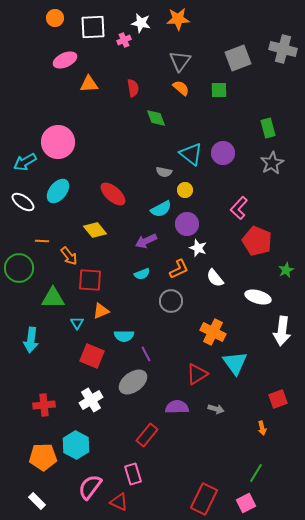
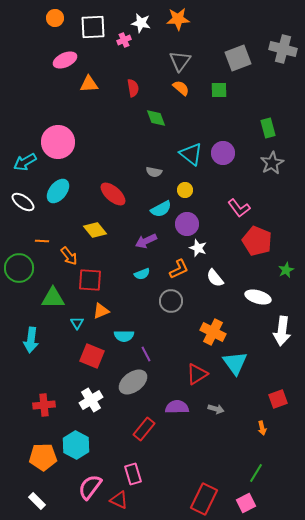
gray semicircle at (164, 172): moved 10 px left
pink L-shape at (239, 208): rotated 80 degrees counterclockwise
red rectangle at (147, 435): moved 3 px left, 6 px up
red triangle at (119, 502): moved 2 px up
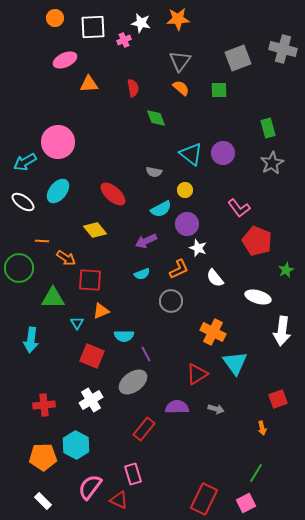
orange arrow at (69, 256): moved 3 px left, 2 px down; rotated 18 degrees counterclockwise
white rectangle at (37, 501): moved 6 px right
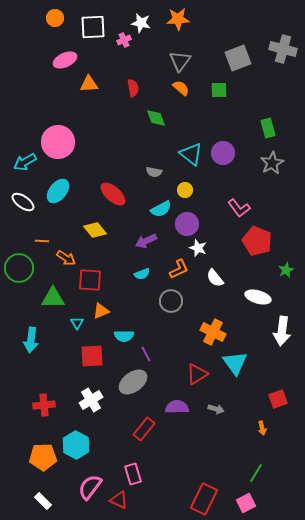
red square at (92, 356): rotated 25 degrees counterclockwise
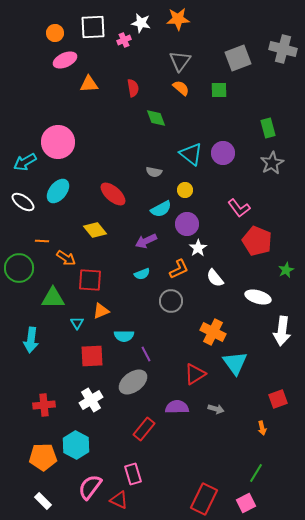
orange circle at (55, 18): moved 15 px down
white star at (198, 248): rotated 18 degrees clockwise
red triangle at (197, 374): moved 2 px left
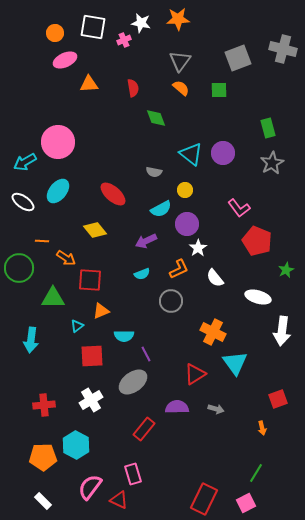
white square at (93, 27): rotated 12 degrees clockwise
cyan triangle at (77, 323): moved 3 px down; rotated 24 degrees clockwise
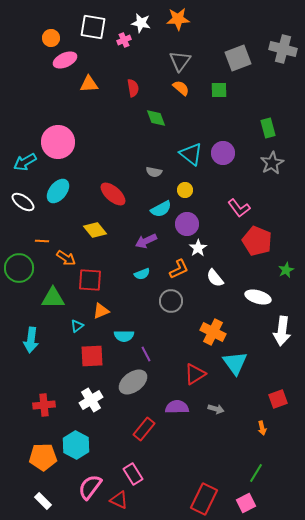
orange circle at (55, 33): moved 4 px left, 5 px down
pink rectangle at (133, 474): rotated 15 degrees counterclockwise
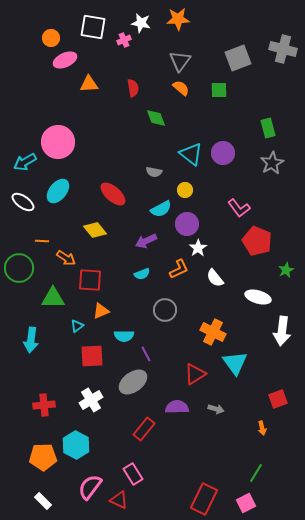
gray circle at (171, 301): moved 6 px left, 9 px down
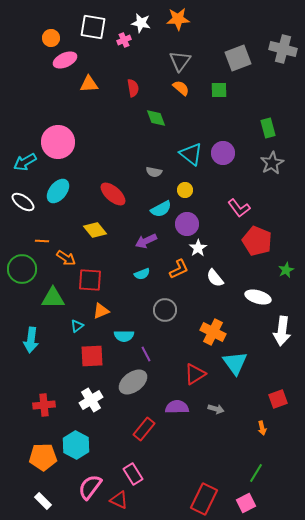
green circle at (19, 268): moved 3 px right, 1 px down
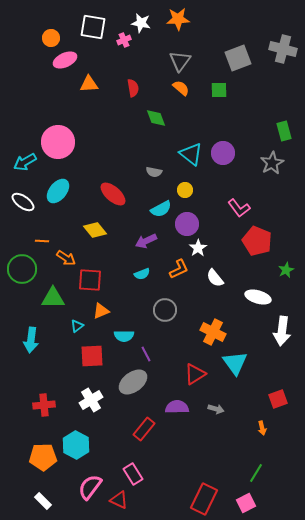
green rectangle at (268, 128): moved 16 px right, 3 px down
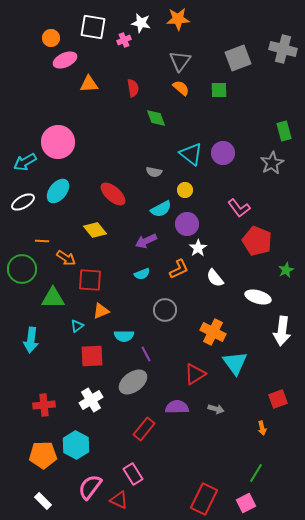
white ellipse at (23, 202): rotated 65 degrees counterclockwise
orange pentagon at (43, 457): moved 2 px up
